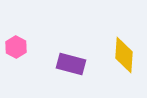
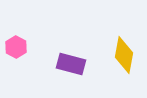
yellow diamond: rotated 6 degrees clockwise
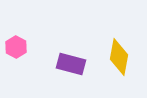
yellow diamond: moved 5 px left, 2 px down
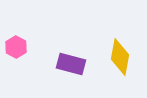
yellow diamond: moved 1 px right
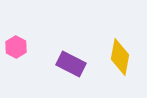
purple rectangle: rotated 12 degrees clockwise
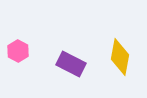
pink hexagon: moved 2 px right, 4 px down
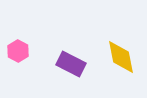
yellow diamond: moved 1 px right; rotated 21 degrees counterclockwise
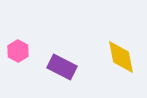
purple rectangle: moved 9 px left, 3 px down
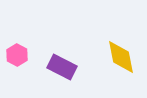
pink hexagon: moved 1 px left, 4 px down
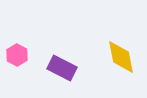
purple rectangle: moved 1 px down
